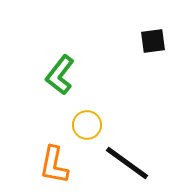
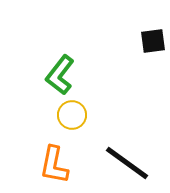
yellow circle: moved 15 px left, 10 px up
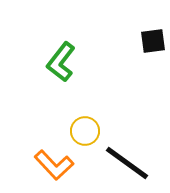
green L-shape: moved 1 px right, 13 px up
yellow circle: moved 13 px right, 16 px down
orange L-shape: rotated 54 degrees counterclockwise
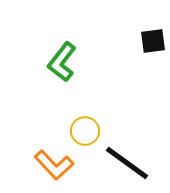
green L-shape: moved 1 px right
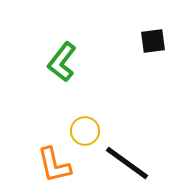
orange L-shape: rotated 30 degrees clockwise
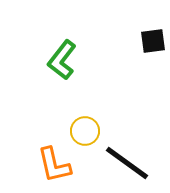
green L-shape: moved 2 px up
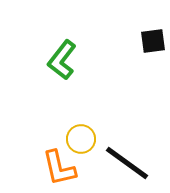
yellow circle: moved 4 px left, 8 px down
orange L-shape: moved 5 px right, 3 px down
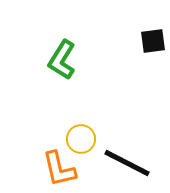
green L-shape: rotated 6 degrees counterclockwise
black line: rotated 9 degrees counterclockwise
orange L-shape: moved 1 px down
